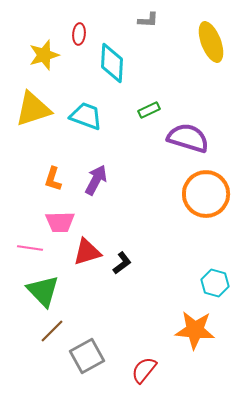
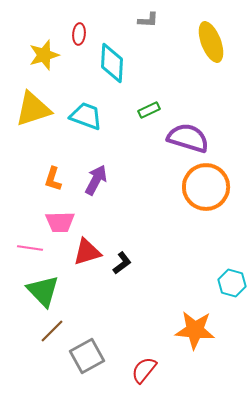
orange circle: moved 7 px up
cyan hexagon: moved 17 px right
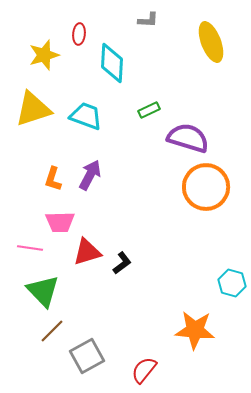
purple arrow: moved 6 px left, 5 px up
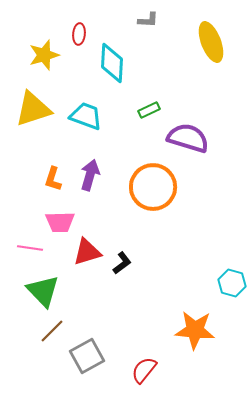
purple arrow: rotated 12 degrees counterclockwise
orange circle: moved 53 px left
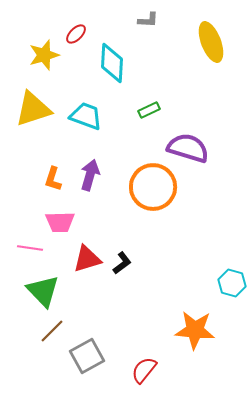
red ellipse: moved 3 px left; rotated 40 degrees clockwise
purple semicircle: moved 10 px down
red triangle: moved 7 px down
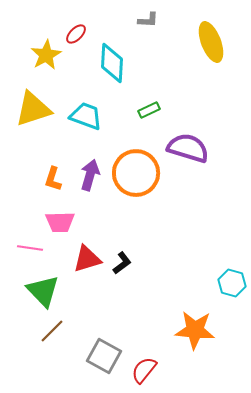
yellow star: moved 2 px right; rotated 12 degrees counterclockwise
orange circle: moved 17 px left, 14 px up
gray square: moved 17 px right; rotated 32 degrees counterclockwise
